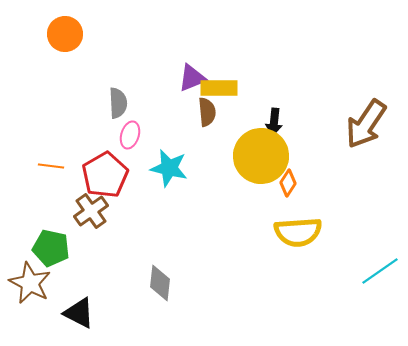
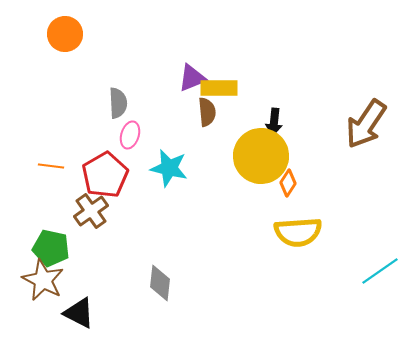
brown star: moved 13 px right, 3 px up
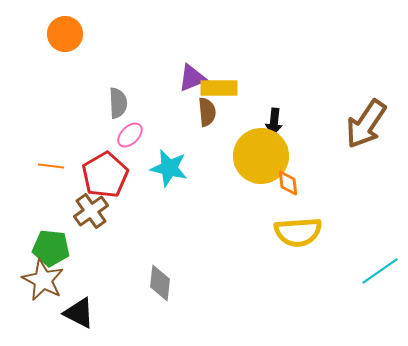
pink ellipse: rotated 28 degrees clockwise
orange diamond: rotated 40 degrees counterclockwise
green pentagon: rotated 6 degrees counterclockwise
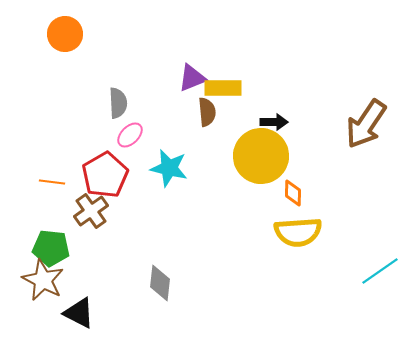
yellow rectangle: moved 4 px right
black arrow: rotated 96 degrees counterclockwise
orange line: moved 1 px right, 16 px down
orange diamond: moved 5 px right, 10 px down; rotated 8 degrees clockwise
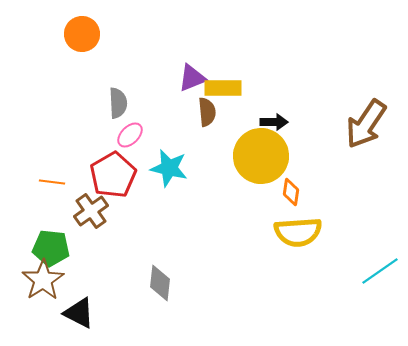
orange circle: moved 17 px right
red pentagon: moved 8 px right
orange diamond: moved 2 px left, 1 px up; rotated 8 degrees clockwise
brown star: rotated 12 degrees clockwise
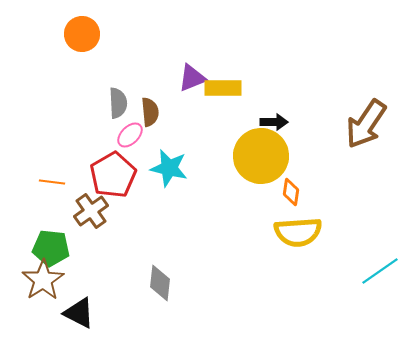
brown semicircle: moved 57 px left
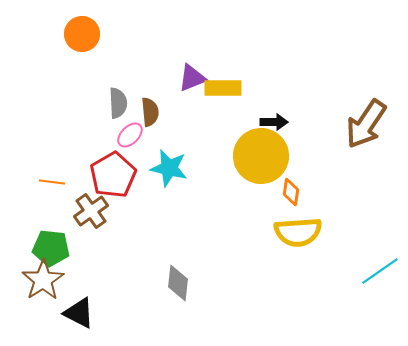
gray diamond: moved 18 px right
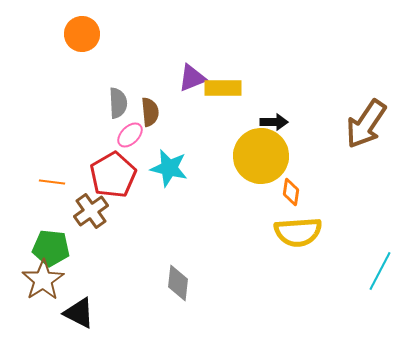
cyan line: rotated 27 degrees counterclockwise
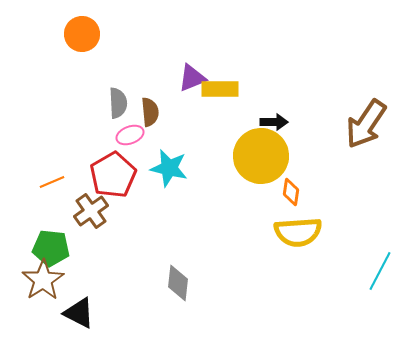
yellow rectangle: moved 3 px left, 1 px down
pink ellipse: rotated 24 degrees clockwise
orange line: rotated 30 degrees counterclockwise
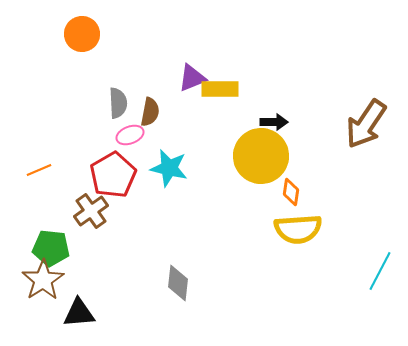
brown semicircle: rotated 16 degrees clockwise
orange line: moved 13 px left, 12 px up
yellow semicircle: moved 3 px up
black triangle: rotated 32 degrees counterclockwise
